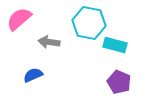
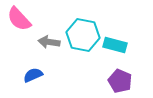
pink semicircle: rotated 92 degrees counterclockwise
cyan hexagon: moved 6 px left, 12 px down
purple pentagon: moved 1 px right, 1 px up
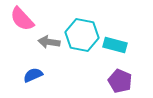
pink semicircle: moved 3 px right
cyan hexagon: moved 1 px left
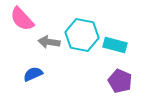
blue semicircle: moved 1 px up
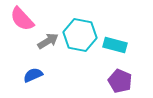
cyan hexagon: moved 2 px left
gray arrow: moved 1 px left, 1 px up; rotated 140 degrees clockwise
blue semicircle: moved 1 px down
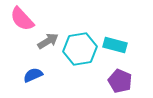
cyan hexagon: moved 14 px down; rotated 20 degrees counterclockwise
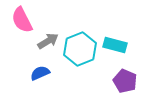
pink semicircle: moved 1 px down; rotated 16 degrees clockwise
cyan hexagon: rotated 12 degrees counterclockwise
blue semicircle: moved 7 px right, 2 px up
purple pentagon: moved 5 px right
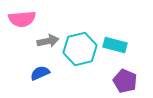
pink semicircle: moved 1 px up; rotated 68 degrees counterclockwise
gray arrow: rotated 20 degrees clockwise
cyan hexagon: rotated 8 degrees clockwise
